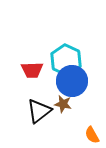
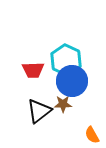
red trapezoid: moved 1 px right
brown star: rotated 12 degrees counterclockwise
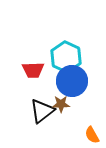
cyan hexagon: moved 3 px up
brown star: moved 2 px left
black triangle: moved 3 px right
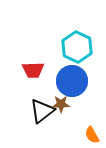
cyan hexagon: moved 11 px right, 10 px up
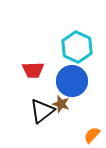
brown star: rotated 18 degrees clockwise
orange semicircle: rotated 72 degrees clockwise
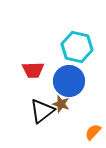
cyan hexagon: rotated 12 degrees counterclockwise
blue circle: moved 3 px left
orange semicircle: moved 1 px right, 3 px up
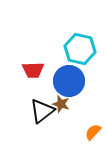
cyan hexagon: moved 3 px right, 2 px down
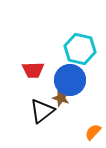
blue circle: moved 1 px right, 1 px up
brown star: moved 6 px up
